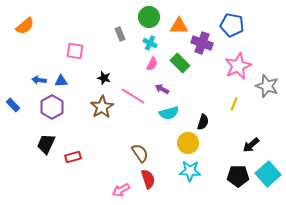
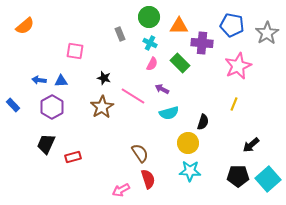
purple cross: rotated 15 degrees counterclockwise
gray star: moved 53 px up; rotated 20 degrees clockwise
cyan square: moved 5 px down
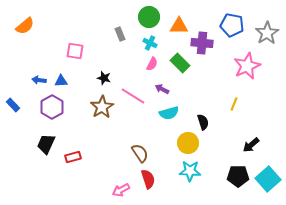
pink star: moved 9 px right
black semicircle: rotated 35 degrees counterclockwise
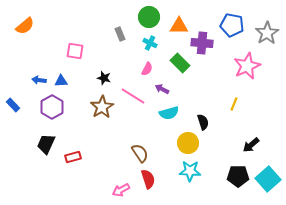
pink semicircle: moved 5 px left, 5 px down
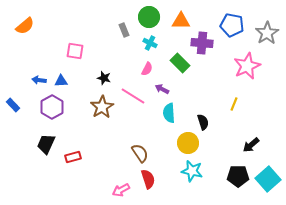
orange triangle: moved 2 px right, 5 px up
gray rectangle: moved 4 px right, 4 px up
cyan semicircle: rotated 102 degrees clockwise
cyan star: moved 2 px right; rotated 10 degrees clockwise
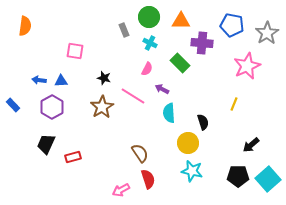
orange semicircle: rotated 42 degrees counterclockwise
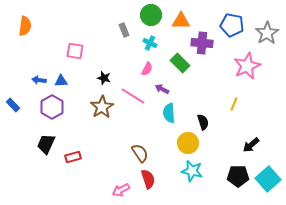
green circle: moved 2 px right, 2 px up
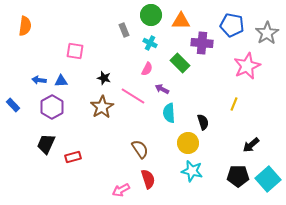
brown semicircle: moved 4 px up
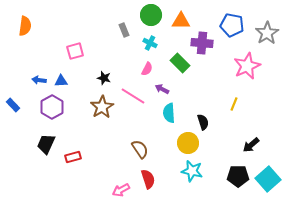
pink square: rotated 24 degrees counterclockwise
